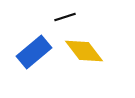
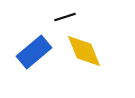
yellow diamond: rotated 15 degrees clockwise
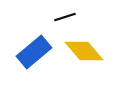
yellow diamond: rotated 18 degrees counterclockwise
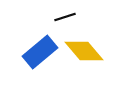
blue rectangle: moved 6 px right
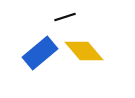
blue rectangle: moved 1 px down
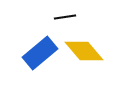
black line: rotated 10 degrees clockwise
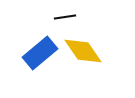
yellow diamond: moved 1 px left; rotated 6 degrees clockwise
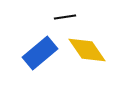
yellow diamond: moved 4 px right, 1 px up
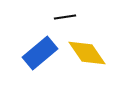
yellow diamond: moved 3 px down
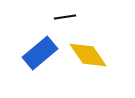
yellow diamond: moved 1 px right, 2 px down
